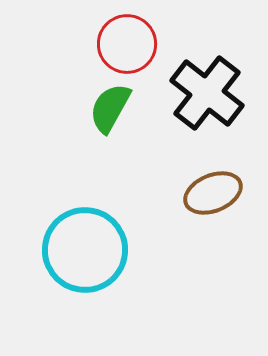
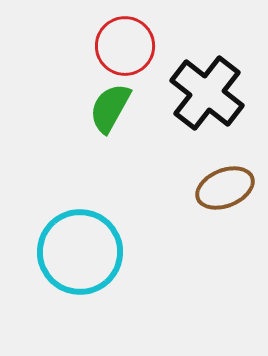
red circle: moved 2 px left, 2 px down
brown ellipse: moved 12 px right, 5 px up
cyan circle: moved 5 px left, 2 px down
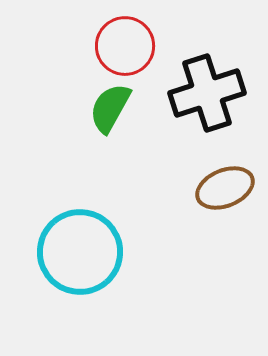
black cross: rotated 34 degrees clockwise
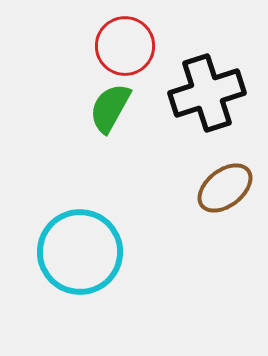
brown ellipse: rotated 16 degrees counterclockwise
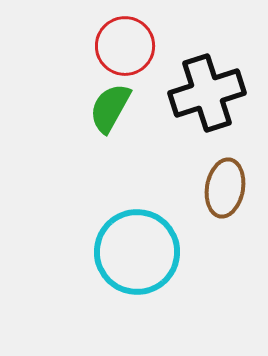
brown ellipse: rotated 42 degrees counterclockwise
cyan circle: moved 57 px right
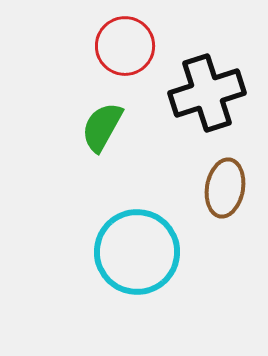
green semicircle: moved 8 px left, 19 px down
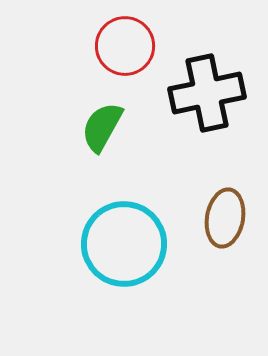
black cross: rotated 6 degrees clockwise
brown ellipse: moved 30 px down
cyan circle: moved 13 px left, 8 px up
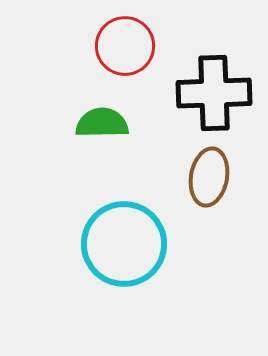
black cross: moved 7 px right; rotated 10 degrees clockwise
green semicircle: moved 4 px up; rotated 60 degrees clockwise
brown ellipse: moved 16 px left, 41 px up
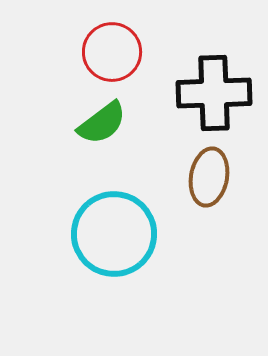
red circle: moved 13 px left, 6 px down
green semicircle: rotated 144 degrees clockwise
cyan circle: moved 10 px left, 10 px up
